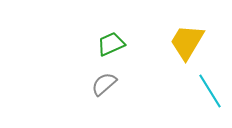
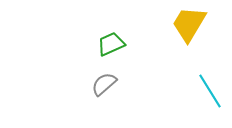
yellow trapezoid: moved 2 px right, 18 px up
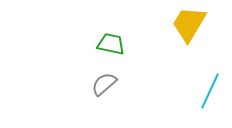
green trapezoid: rotated 36 degrees clockwise
cyan line: rotated 57 degrees clockwise
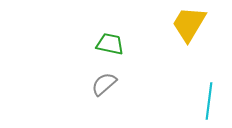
green trapezoid: moved 1 px left
cyan line: moved 1 px left, 10 px down; rotated 18 degrees counterclockwise
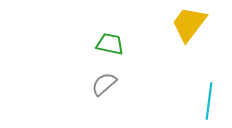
yellow trapezoid: rotated 6 degrees clockwise
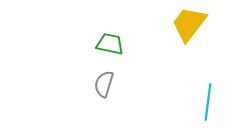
gray semicircle: rotated 32 degrees counterclockwise
cyan line: moved 1 px left, 1 px down
